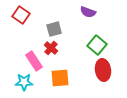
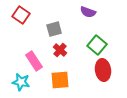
red cross: moved 9 px right, 2 px down
orange square: moved 2 px down
cyan star: moved 3 px left; rotated 12 degrees clockwise
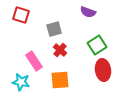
red square: rotated 18 degrees counterclockwise
green square: rotated 18 degrees clockwise
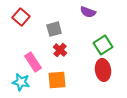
red square: moved 2 px down; rotated 24 degrees clockwise
green square: moved 6 px right
pink rectangle: moved 1 px left, 1 px down
orange square: moved 3 px left
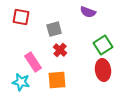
red square: rotated 30 degrees counterclockwise
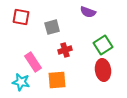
gray square: moved 2 px left, 2 px up
red cross: moved 5 px right; rotated 32 degrees clockwise
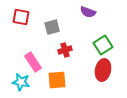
red ellipse: rotated 20 degrees clockwise
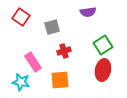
purple semicircle: rotated 28 degrees counterclockwise
red square: rotated 24 degrees clockwise
red cross: moved 1 px left, 1 px down
orange square: moved 3 px right
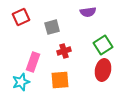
red square: rotated 30 degrees clockwise
pink rectangle: rotated 54 degrees clockwise
cyan star: rotated 30 degrees counterclockwise
